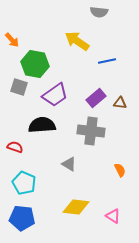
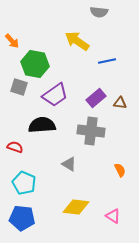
orange arrow: moved 1 px down
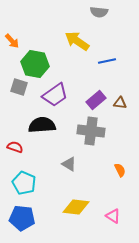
purple rectangle: moved 2 px down
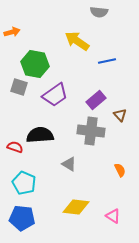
orange arrow: moved 9 px up; rotated 63 degrees counterclockwise
brown triangle: moved 12 px down; rotated 40 degrees clockwise
black semicircle: moved 2 px left, 10 px down
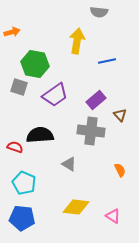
yellow arrow: rotated 65 degrees clockwise
